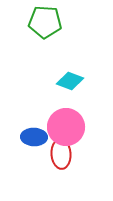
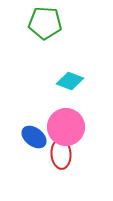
green pentagon: moved 1 px down
blue ellipse: rotated 35 degrees clockwise
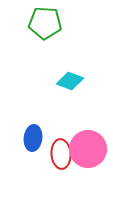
pink circle: moved 22 px right, 22 px down
blue ellipse: moved 1 px left, 1 px down; rotated 60 degrees clockwise
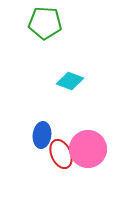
blue ellipse: moved 9 px right, 3 px up
red ellipse: rotated 20 degrees counterclockwise
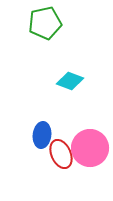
green pentagon: rotated 16 degrees counterclockwise
pink circle: moved 2 px right, 1 px up
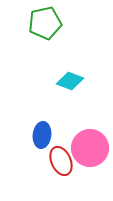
red ellipse: moved 7 px down
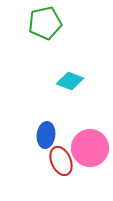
blue ellipse: moved 4 px right
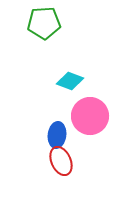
green pentagon: moved 1 px left; rotated 8 degrees clockwise
blue ellipse: moved 11 px right
pink circle: moved 32 px up
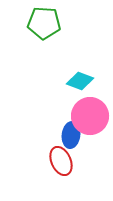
green pentagon: rotated 8 degrees clockwise
cyan diamond: moved 10 px right
blue ellipse: moved 14 px right
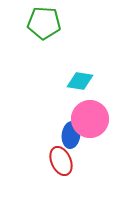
cyan diamond: rotated 12 degrees counterclockwise
pink circle: moved 3 px down
